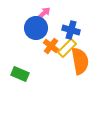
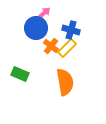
orange semicircle: moved 15 px left, 21 px down
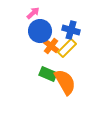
pink arrow: moved 11 px left
blue circle: moved 4 px right, 3 px down
green rectangle: moved 28 px right
orange semicircle: rotated 20 degrees counterclockwise
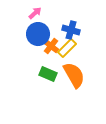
pink arrow: moved 2 px right
blue circle: moved 2 px left, 3 px down
orange semicircle: moved 9 px right, 7 px up
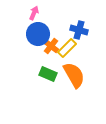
pink arrow: moved 1 px left; rotated 24 degrees counterclockwise
blue cross: moved 8 px right
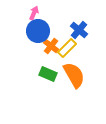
blue cross: rotated 24 degrees clockwise
blue circle: moved 3 px up
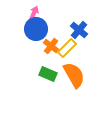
blue circle: moved 2 px left, 2 px up
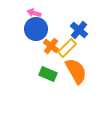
pink arrow: rotated 96 degrees counterclockwise
orange semicircle: moved 2 px right, 4 px up
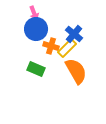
pink arrow: rotated 128 degrees counterclockwise
blue cross: moved 5 px left, 4 px down
orange cross: rotated 21 degrees counterclockwise
green rectangle: moved 12 px left, 5 px up
